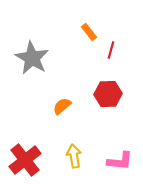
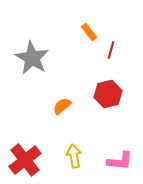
red hexagon: rotated 12 degrees counterclockwise
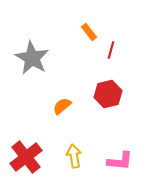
red cross: moved 1 px right, 3 px up
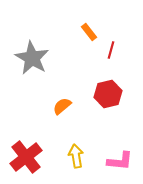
yellow arrow: moved 2 px right
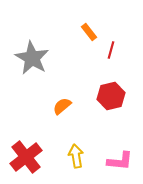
red hexagon: moved 3 px right, 2 px down
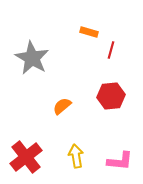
orange rectangle: rotated 36 degrees counterclockwise
red hexagon: rotated 8 degrees clockwise
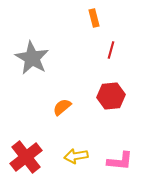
orange rectangle: moved 5 px right, 14 px up; rotated 60 degrees clockwise
orange semicircle: moved 1 px down
yellow arrow: rotated 90 degrees counterclockwise
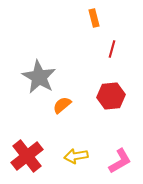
red line: moved 1 px right, 1 px up
gray star: moved 7 px right, 19 px down
orange semicircle: moved 2 px up
red cross: moved 1 px right, 1 px up
pink L-shape: rotated 36 degrees counterclockwise
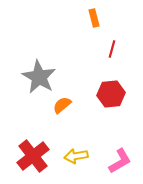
red hexagon: moved 2 px up
red cross: moved 6 px right
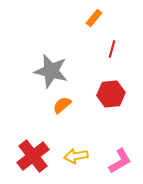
orange rectangle: rotated 54 degrees clockwise
gray star: moved 12 px right, 6 px up; rotated 16 degrees counterclockwise
